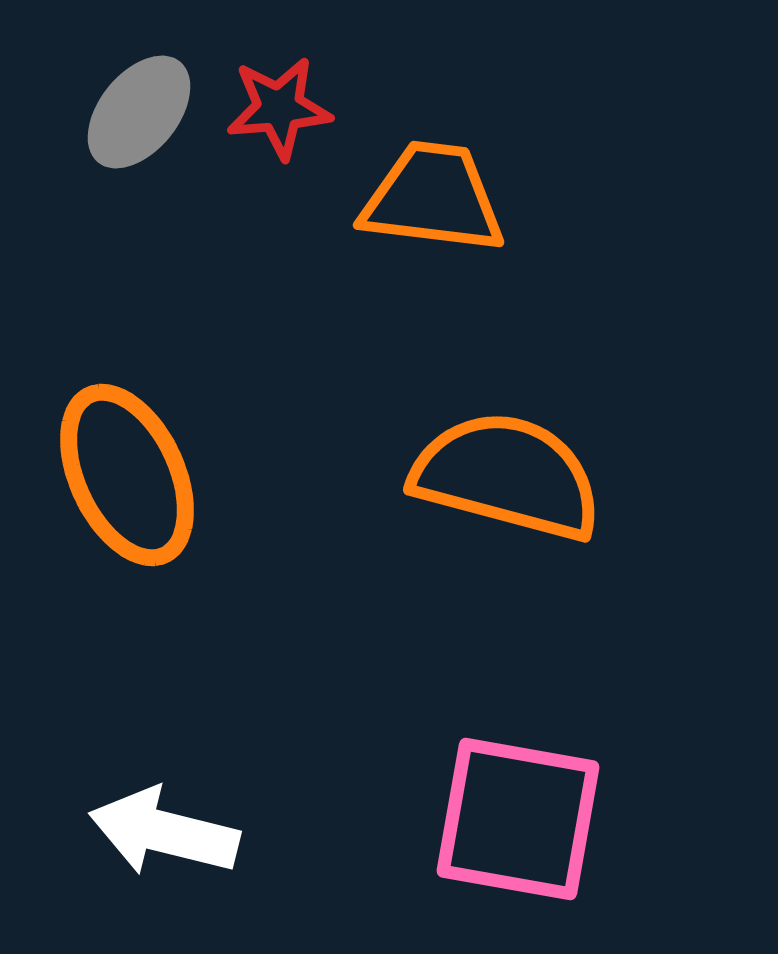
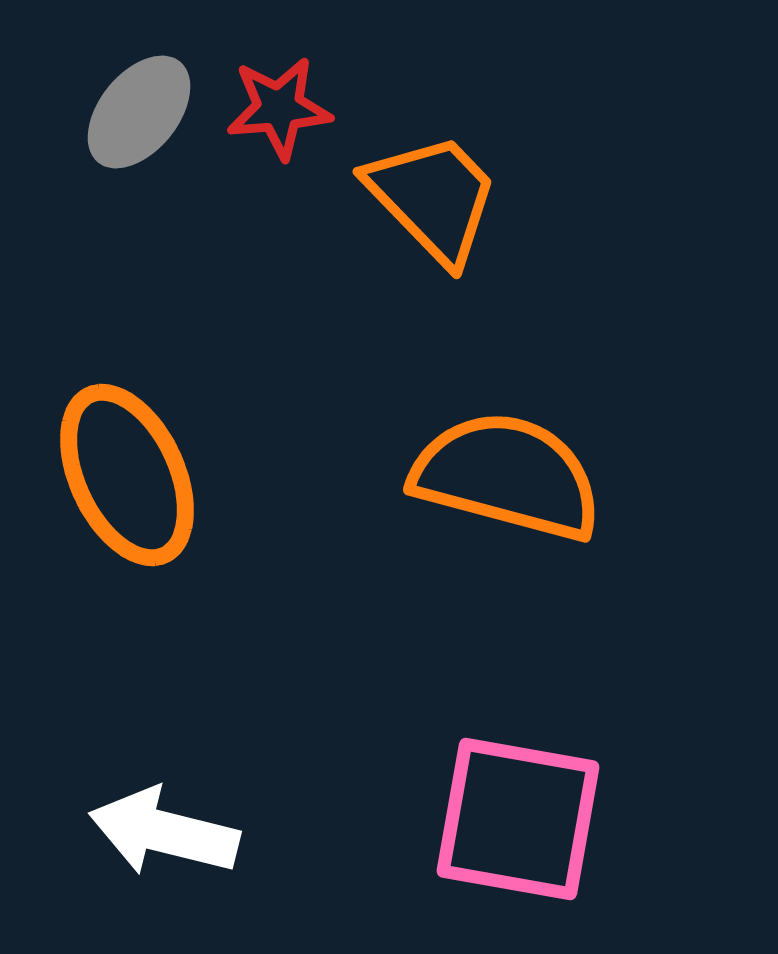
orange trapezoid: rotated 39 degrees clockwise
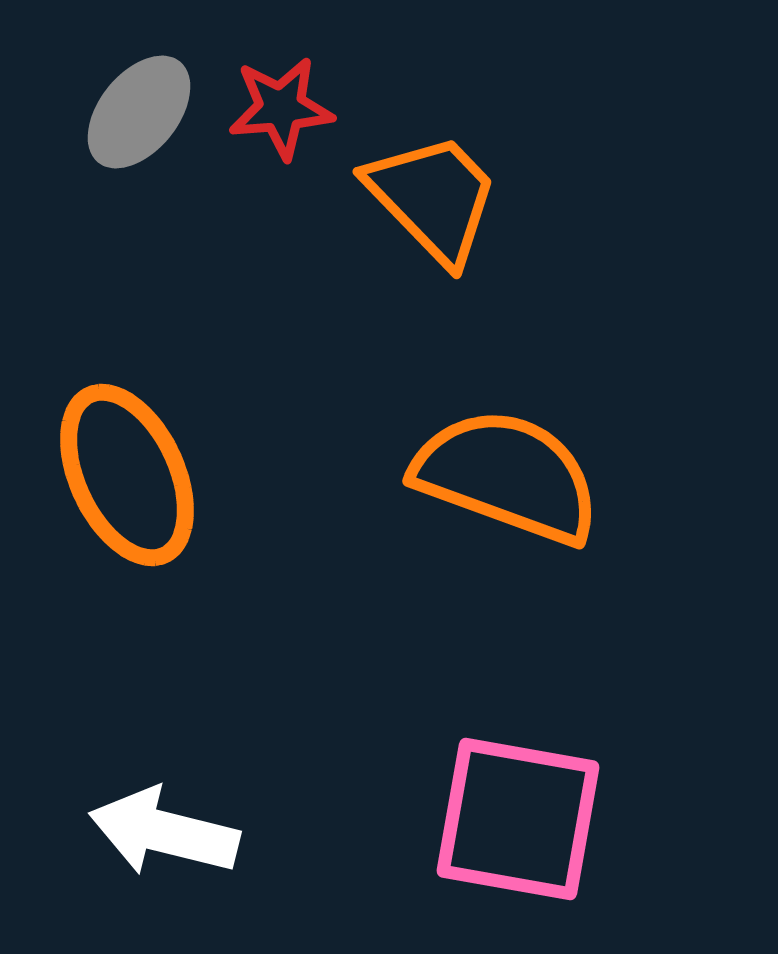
red star: moved 2 px right
orange semicircle: rotated 5 degrees clockwise
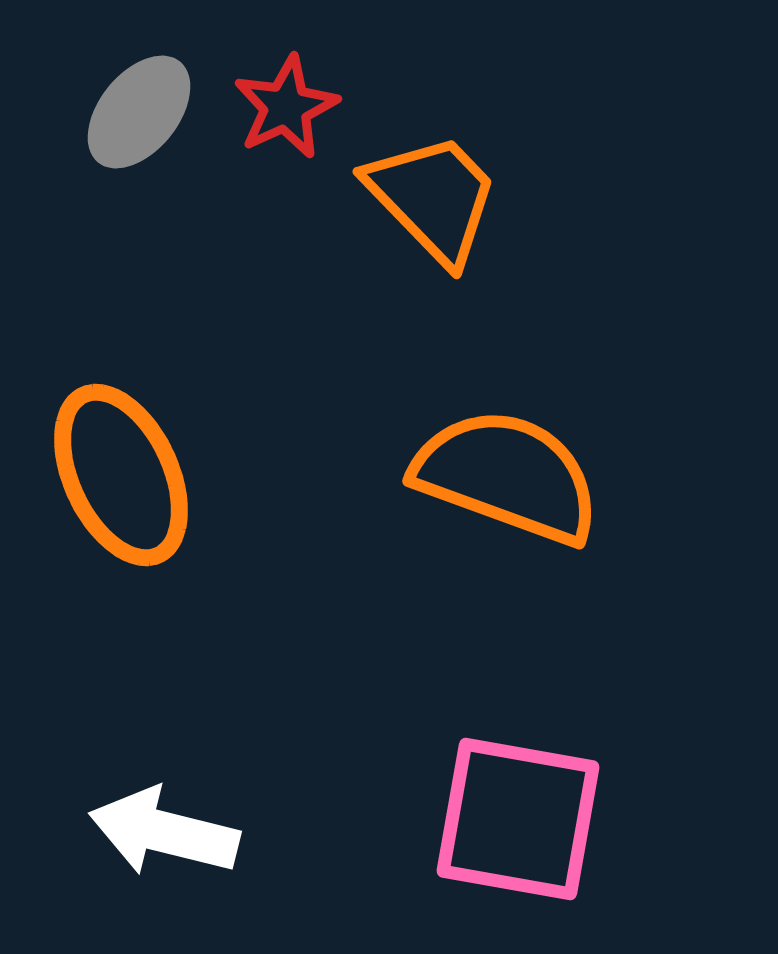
red star: moved 5 px right, 1 px up; rotated 20 degrees counterclockwise
orange ellipse: moved 6 px left
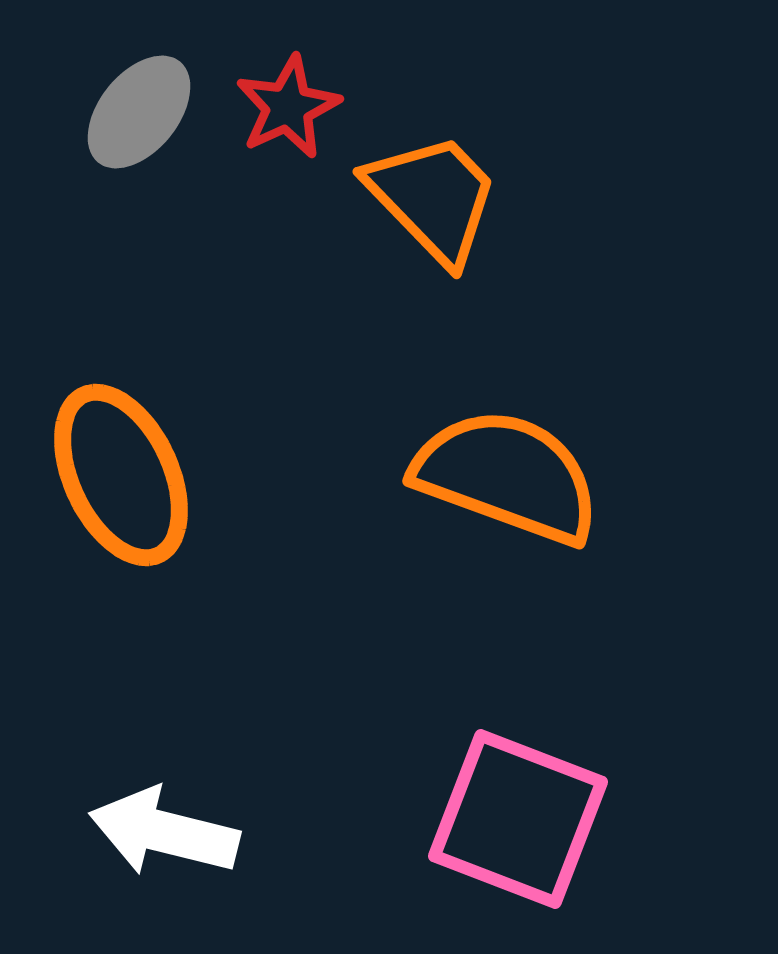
red star: moved 2 px right
pink square: rotated 11 degrees clockwise
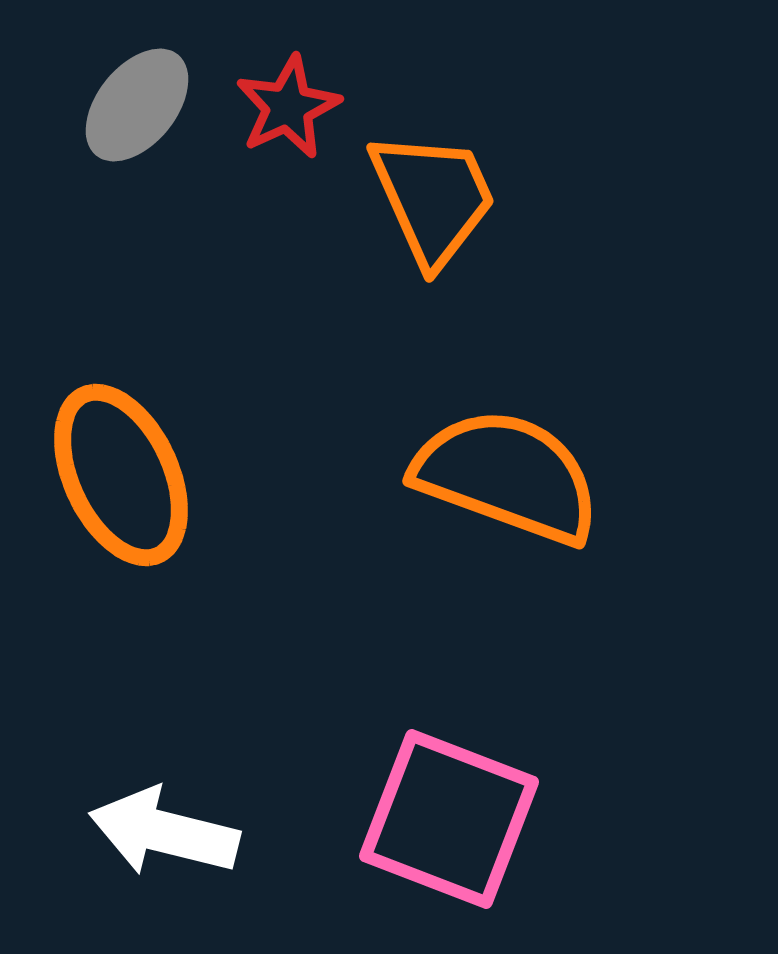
gray ellipse: moved 2 px left, 7 px up
orange trapezoid: rotated 20 degrees clockwise
pink square: moved 69 px left
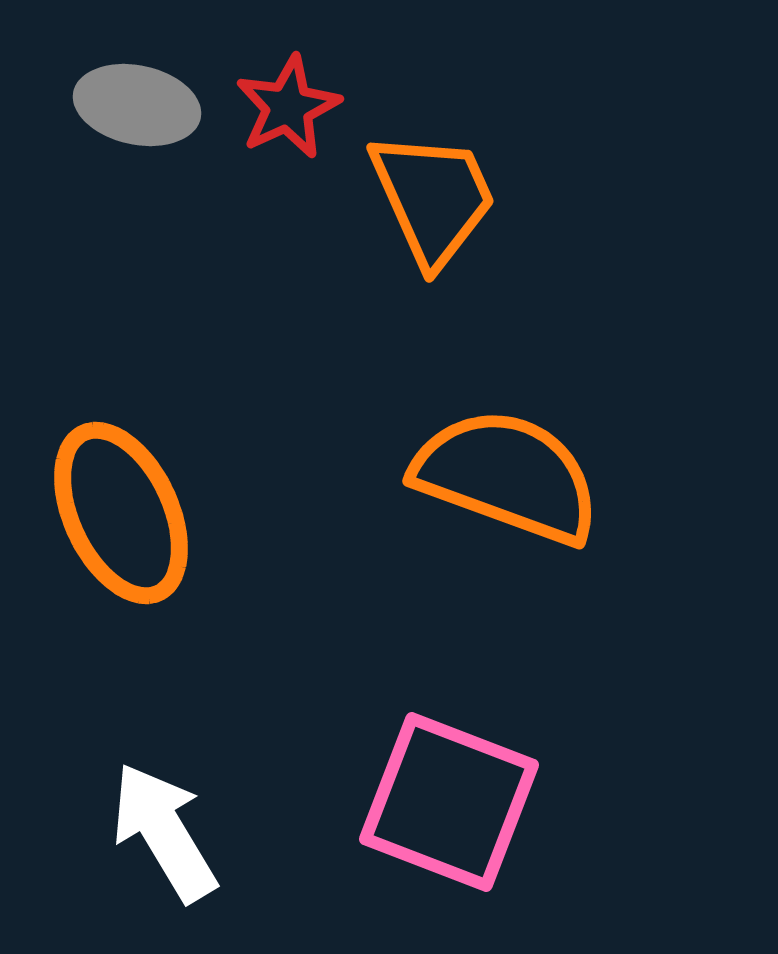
gray ellipse: rotated 63 degrees clockwise
orange ellipse: moved 38 px down
pink square: moved 17 px up
white arrow: rotated 45 degrees clockwise
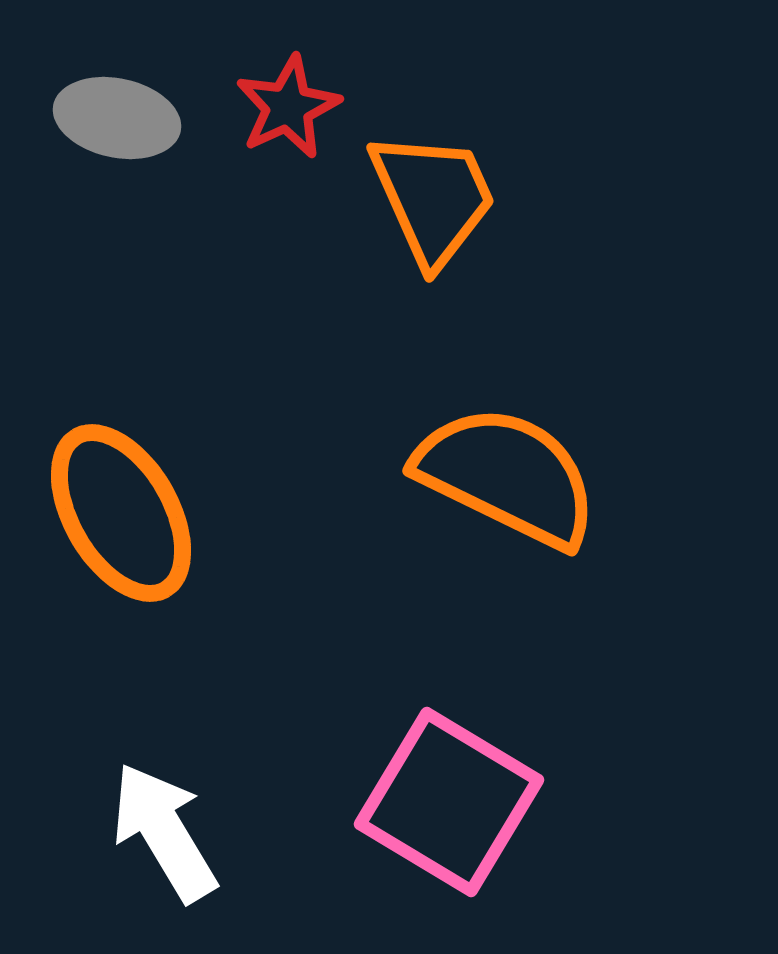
gray ellipse: moved 20 px left, 13 px down
orange semicircle: rotated 6 degrees clockwise
orange ellipse: rotated 5 degrees counterclockwise
pink square: rotated 10 degrees clockwise
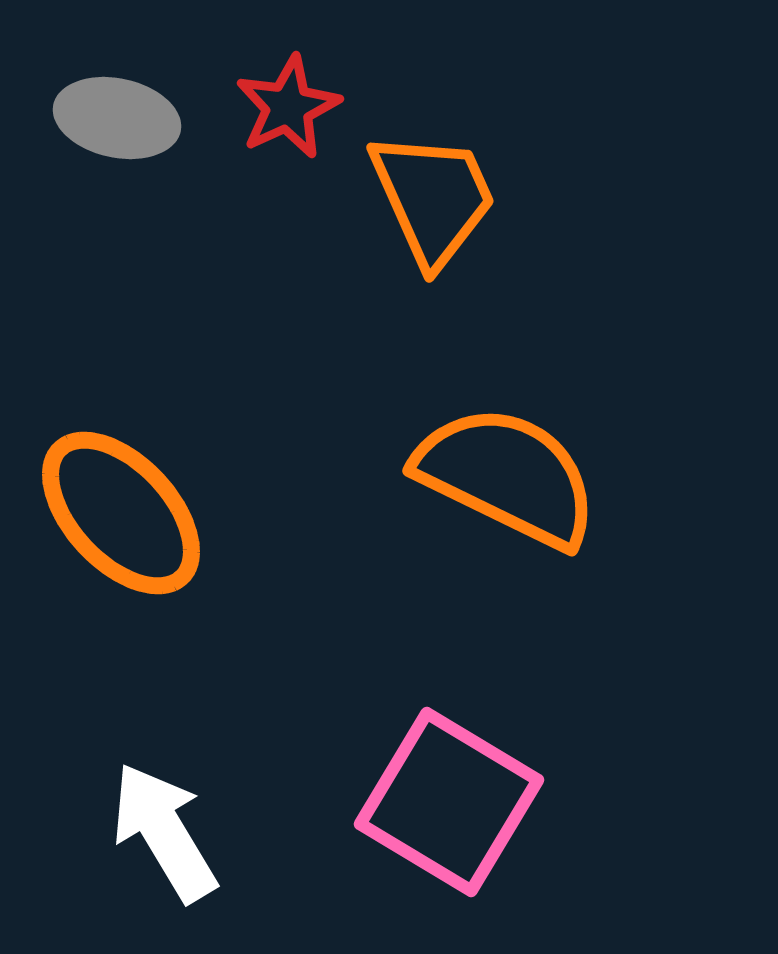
orange ellipse: rotated 13 degrees counterclockwise
